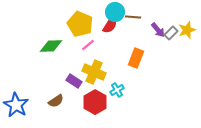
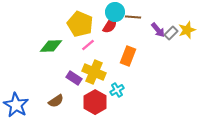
orange rectangle: moved 8 px left, 2 px up
purple rectangle: moved 3 px up
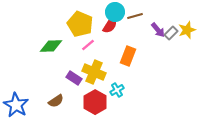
brown line: moved 2 px right, 1 px up; rotated 21 degrees counterclockwise
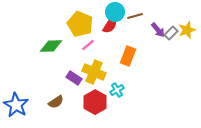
brown semicircle: moved 1 px down
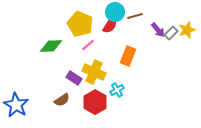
brown semicircle: moved 6 px right, 2 px up
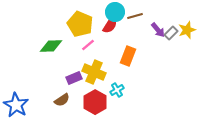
purple rectangle: rotated 56 degrees counterclockwise
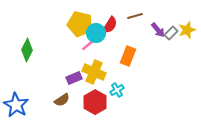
cyan circle: moved 19 px left, 21 px down
yellow pentagon: rotated 10 degrees counterclockwise
green diamond: moved 24 px left, 4 px down; rotated 60 degrees counterclockwise
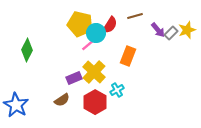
yellow cross: rotated 20 degrees clockwise
